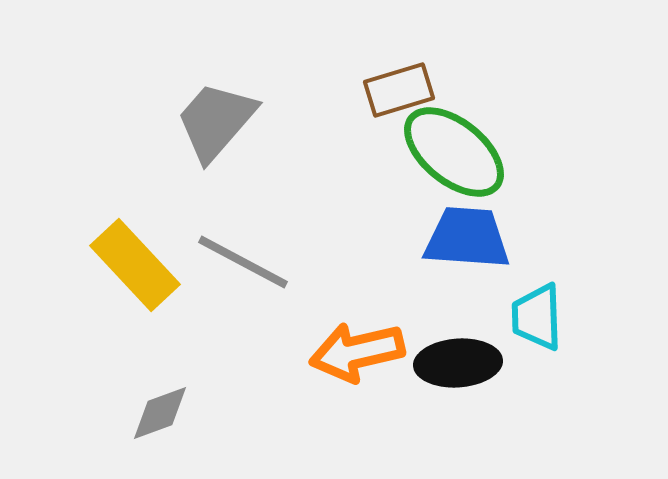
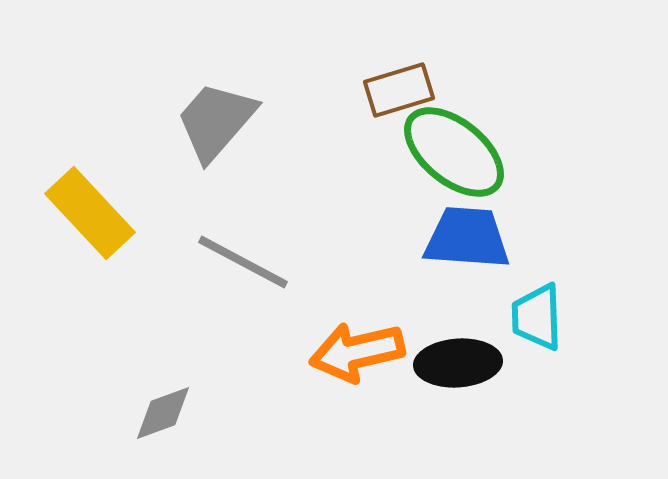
yellow rectangle: moved 45 px left, 52 px up
gray diamond: moved 3 px right
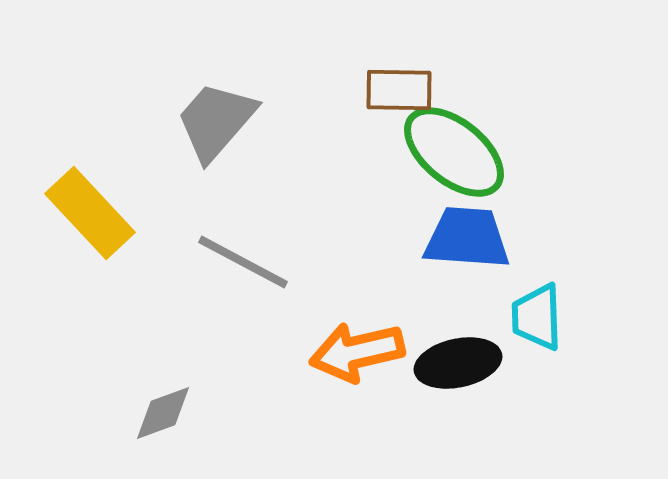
brown rectangle: rotated 18 degrees clockwise
black ellipse: rotated 8 degrees counterclockwise
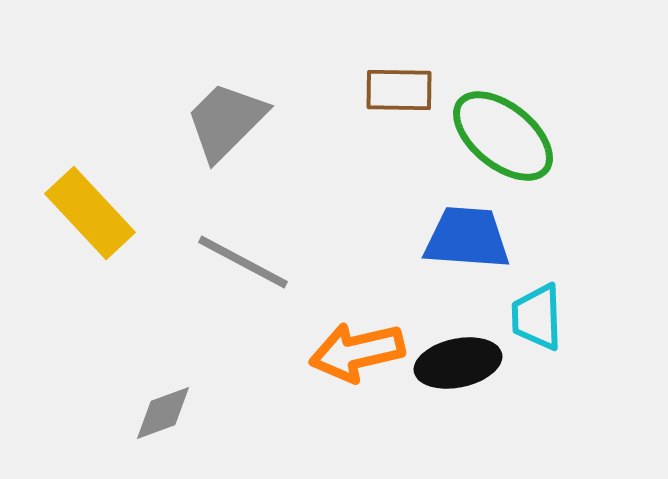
gray trapezoid: moved 10 px right; rotated 4 degrees clockwise
green ellipse: moved 49 px right, 16 px up
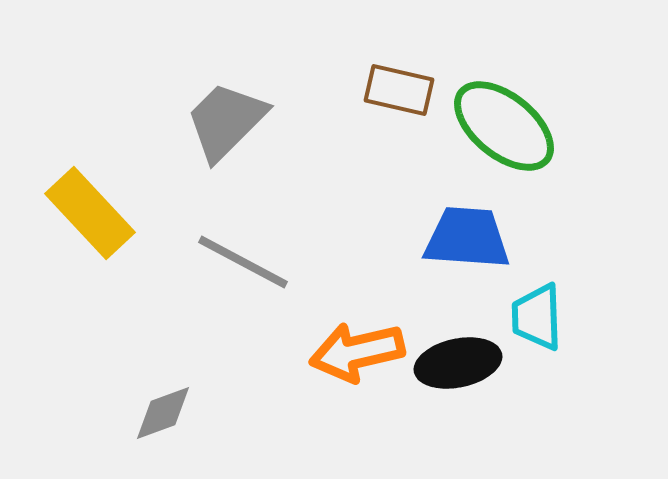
brown rectangle: rotated 12 degrees clockwise
green ellipse: moved 1 px right, 10 px up
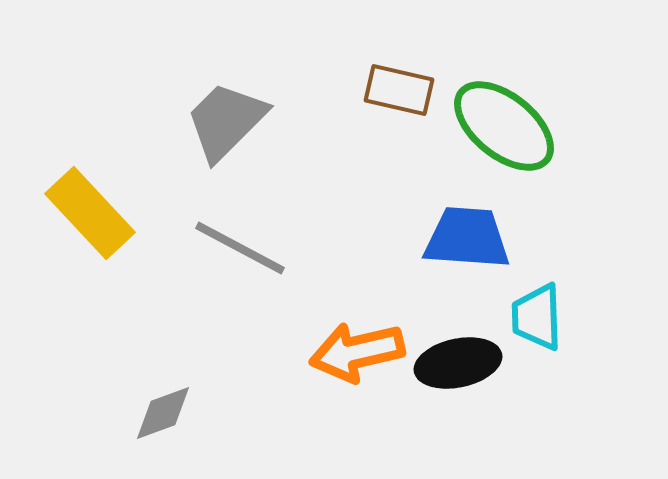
gray line: moved 3 px left, 14 px up
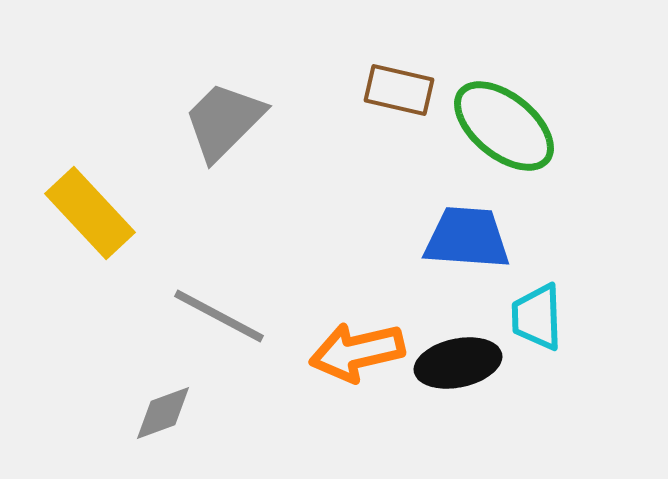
gray trapezoid: moved 2 px left
gray line: moved 21 px left, 68 px down
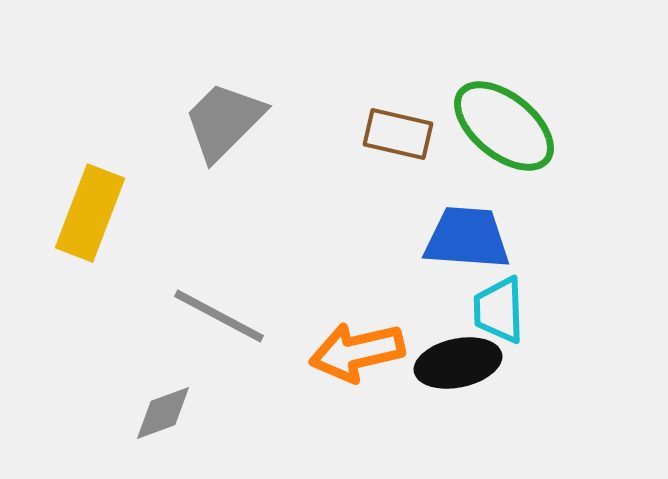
brown rectangle: moved 1 px left, 44 px down
yellow rectangle: rotated 64 degrees clockwise
cyan trapezoid: moved 38 px left, 7 px up
